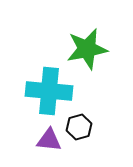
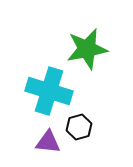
cyan cross: rotated 12 degrees clockwise
purple triangle: moved 1 px left, 2 px down
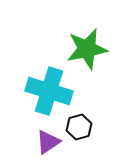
purple triangle: rotated 40 degrees counterclockwise
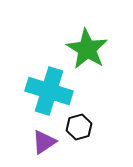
green star: rotated 30 degrees counterclockwise
purple triangle: moved 4 px left
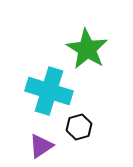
purple triangle: moved 3 px left, 4 px down
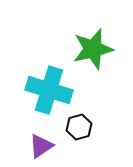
green star: moved 6 px right; rotated 27 degrees clockwise
cyan cross: moved 1 px up
